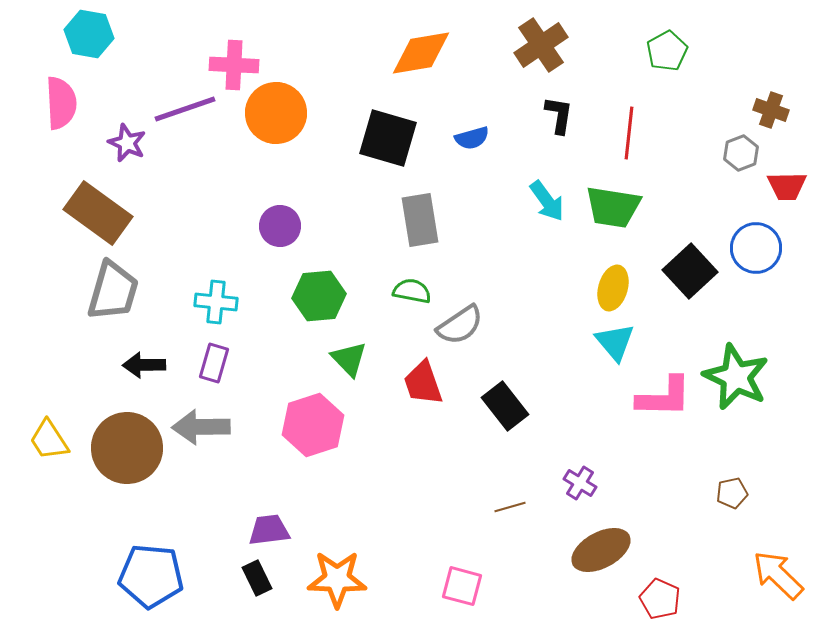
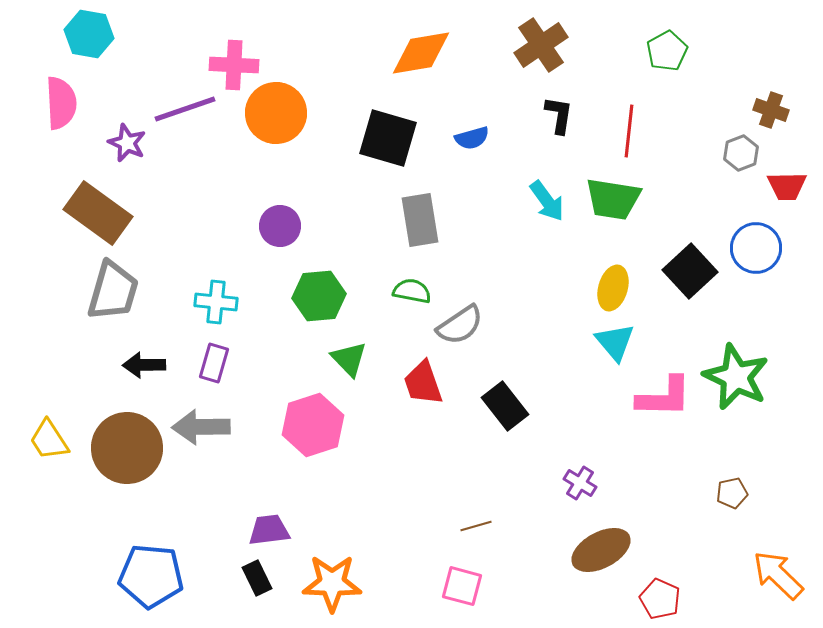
red line at (629, 133): moved 2 px up
green trapezoid at (613, 207): moved 8 px up
brown line at (510, 507): moved 34 px left, 19 px down
orange star at (337, 579): moved 5 px left, 4 px down
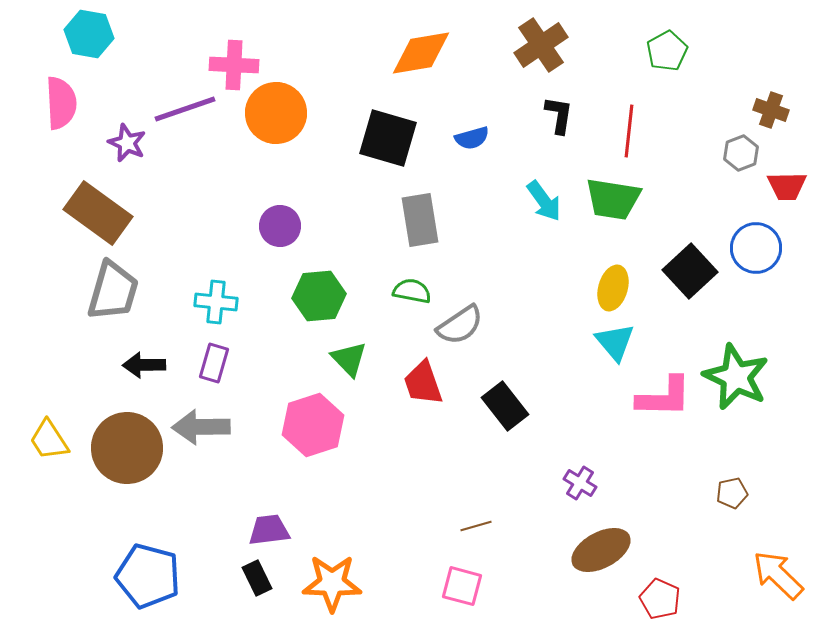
cyan arrow at (547, 201): moved 3 px left
blue pentagon at (151, 576): moved 3 px left; rotated 10 degrees clockwise
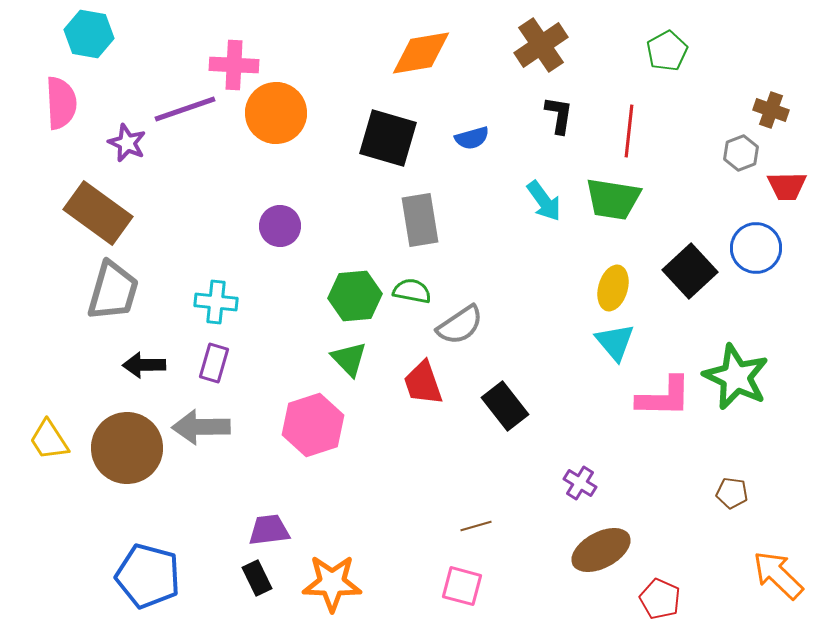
green hexagon at (319, 296): moved 36 px right
brown pentagon at (732, 493): rotated 20 degrees clockwise
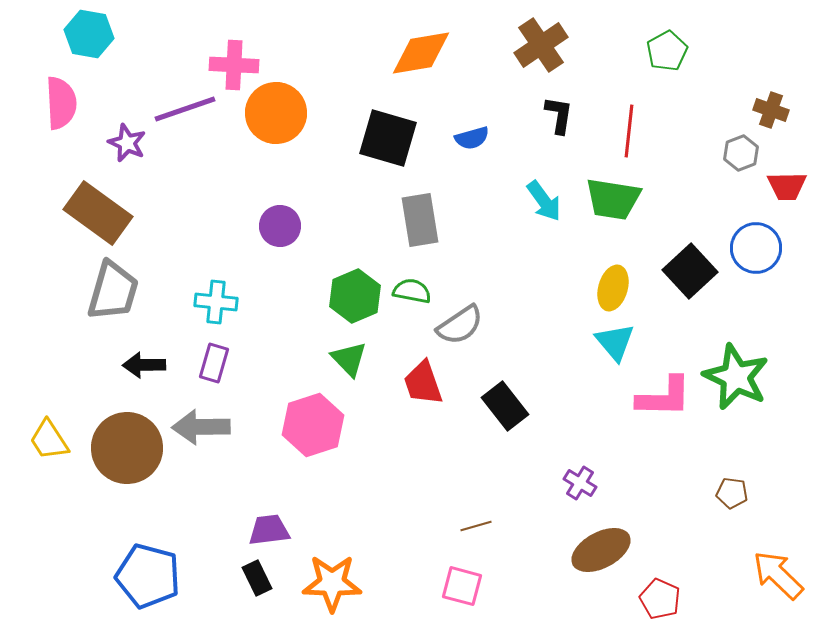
green hexagon at (355, 296): rotated 18 degrees counterclockwise
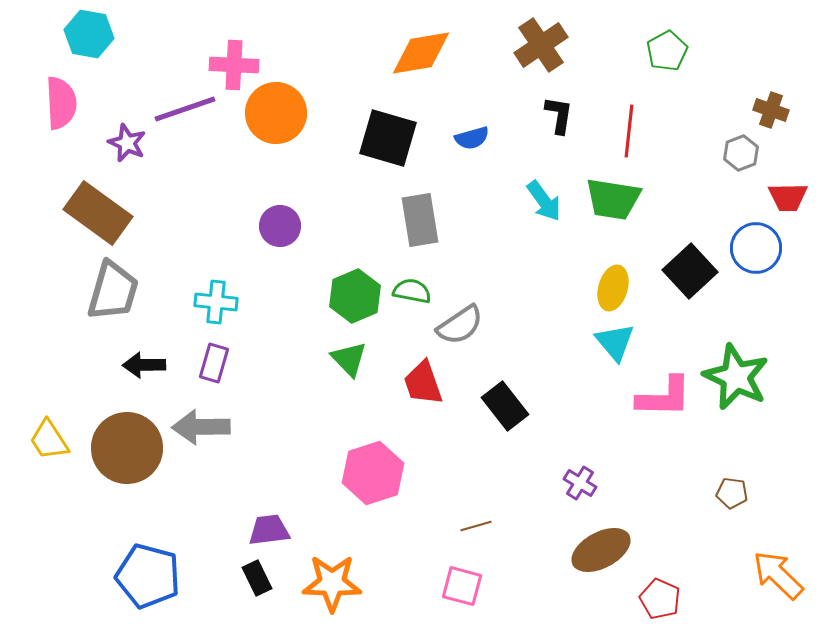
red trapezoid at (787, 186): moved 1 px right, 11 px down
pink hexagon at (313, 425): moved 60 px right, 48 px down
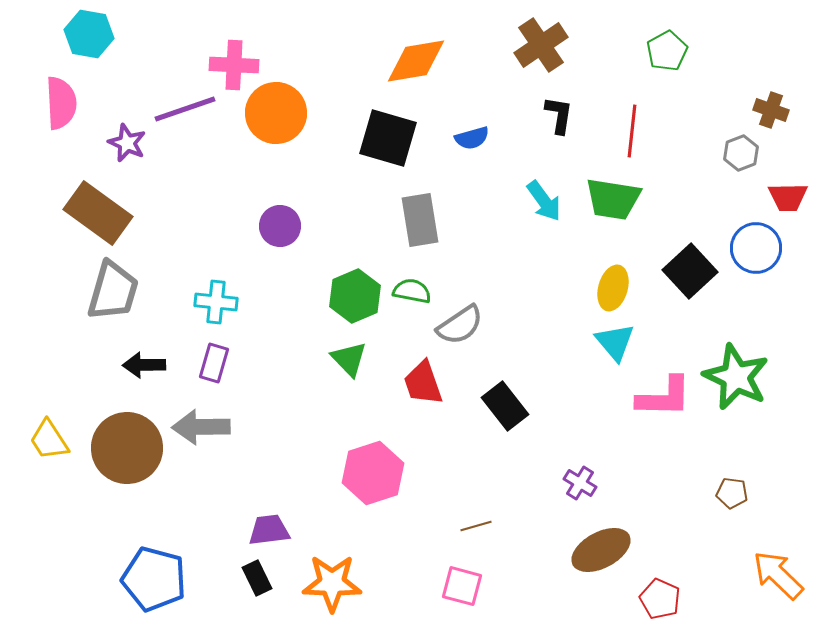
orange diamond at (421, 53): moved 5 px left, 8 px down
red line at (629, 131): moved 3 px right
blue pentagon at (148, 576): moved 6 px right, 3 px down
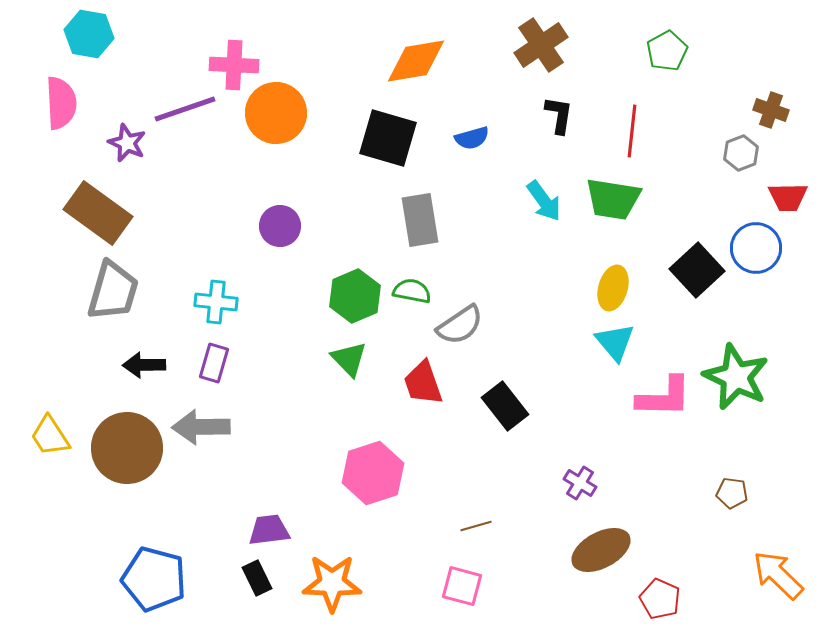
black square at (690, 271): moved 7 px right, 1 px up
yellow trapezoid at (49, 440): moved 1 px right, 4 px up
